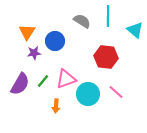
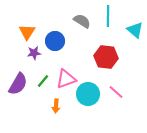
purple semicircle: moved 2 px left
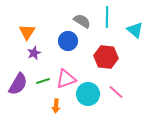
cyan line: moved 1 px left, 1 px down
blue circle: moved 13 px right
purple star: rotated 16 degrees counterclockwise
green line: rotated 32 degrees clockwise
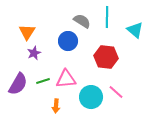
pink triangle: rotated 15 degrees clockwise
cyan circle: moved 3 px right, 3 px down
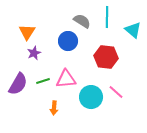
cyan triangle: moved 2 px left
orange arrow: moved 2 px left, 2 px down
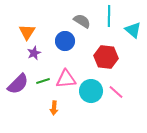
cyan line: moved 2 px right, 1 px up
blue circle: moved 3 px left
purple semicircle: rotated 15 degrees clockwise
cyan circle: moved 6 px up
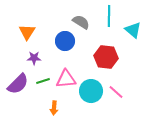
gray semicircle: moved 1 px left, 1 px down
purple star: moved 5 px down; rotated 24 degrees clockwise
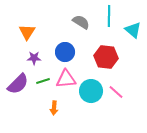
blue circle: moved 11 px down
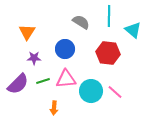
blue circle: moved 3 px up
red hexagon: moved 2 px right, 4 px up
pink line: moved 1 px left
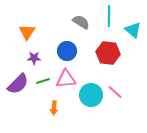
blue circle: moved 2 px right, 2 px down
cyan circle: moved 4 px down
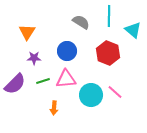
red hexagon: rotated 15 degrees clockwise
purple semicircle: moved 3 px left
